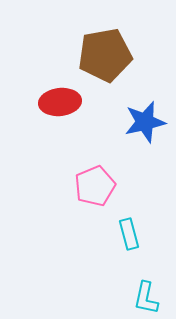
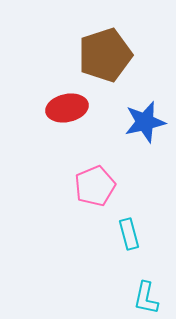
brown pentagon: rotated 8 degrees counterclockwise
red ellipse: moved 7 px right, 6 px down; rotated 6 degrees counterclockwise
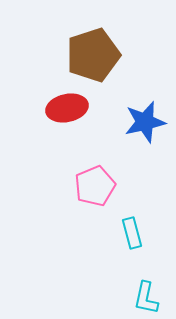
brown pentagon: moved 12 px left
cyan rectangle: moved 3 px right, 1 px up
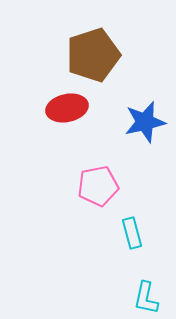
pink pentagon: moved 3 px right; rotated 12 degrees clockwise
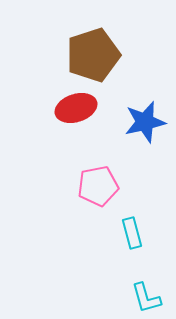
red ellipse: moved 9 px right; rotated 6 degrees counterclockwise
cyan L-shape: rotated 28 degrees counterclockwise
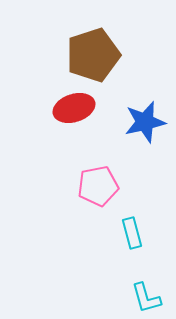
red ellipse: moved 2 px left
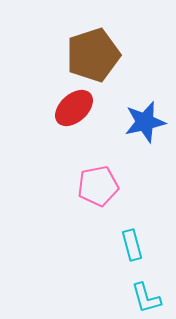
red ellipse: rotated 24 degrees counterclockwise
cyan rectangle: moved 12 px down
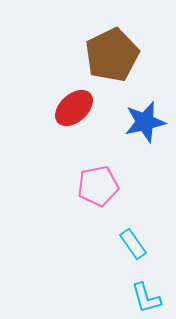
brown pentagon: moved 19 px right; rotated 8 degrees counterclockwise
cyan rectangle: moved 1 px right, 1 px up; rotated 20 degrees counterclockwise
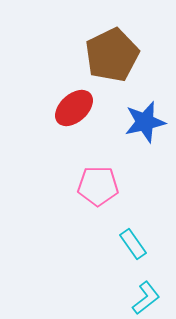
pink pentagon: rotated 12 degrees clockwise
cyan L-shape: rotated 112 degrees counterclockwise
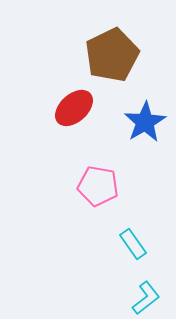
blue star: rotated 18 degrees counterclockwise
pink pentagon: rotated 9 degrees clockwise
